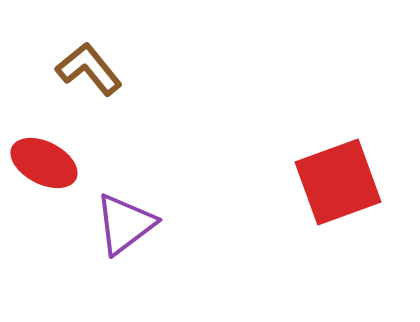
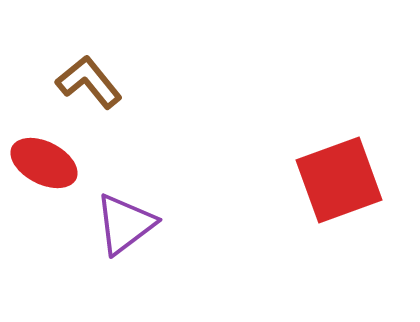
brown L-shape: moved 13 px down
red square: moved 1 px right, 2 px up
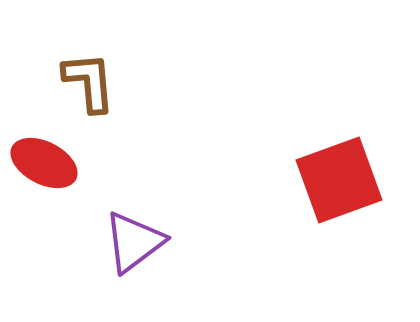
brown L-shape: rotated 34 degrees clockwise
purple triangle: moved 9 px right, 18 px down
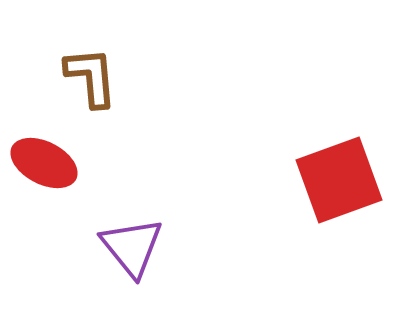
brown L-shape: moved 2 px right, 5 px up
purple triangle: moved 2 px left, 5 px down; rotated 32 degrees counterclockwise
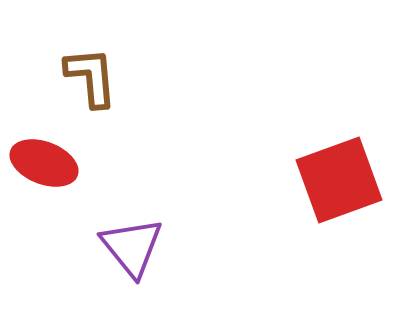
red ellipse: rotated 6 degrees counterclockwise
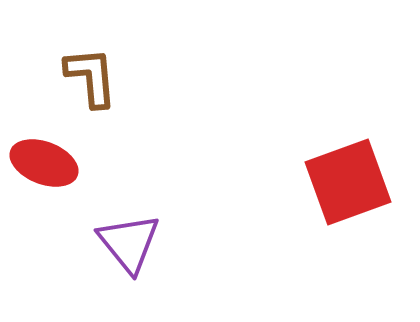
red square: moved 9 px right, 2 px down
purple triangle: moved 3 px left, 4 px up
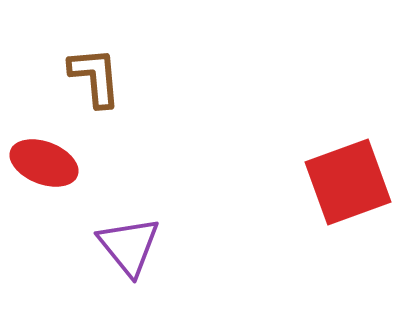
brown L-shape: moved 4 px right
purple triangle: moved 3 px down
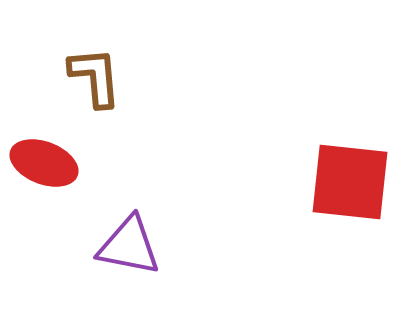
red square: moved 2 px right; rotated 26 degrees clockwise
purple triangle: rotated 40 degrees counterclockwise
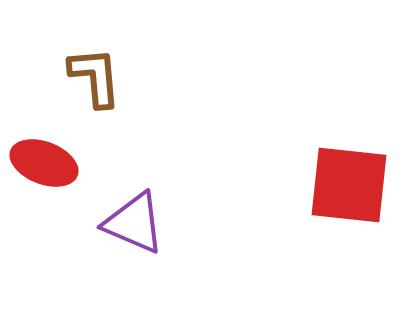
red square: moved 1 px left, 3 px down
purple triangle: moved 5 px right, 23 px up; rotated 12 degrees clockwise
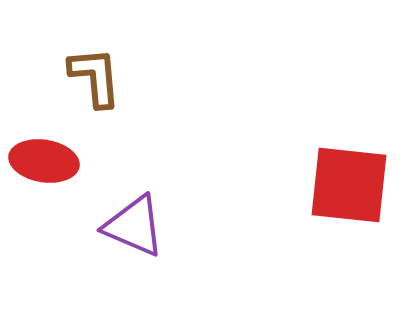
red ellipse: moved 2 px up; rotated 12 degrees counterclockwise
purple triangle: moved 3 px down
